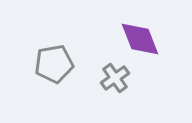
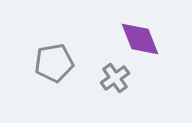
gray pentagon: moved 1 px up
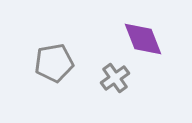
purple diamond: moved 3 px right
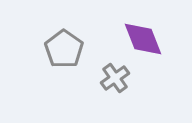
gray pentagon: moved 10 px right, 14 px up; rotated 27 degrees counterclockwise
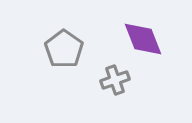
gray cross: moved 2 px down; rotated 16 degrees clockwise
